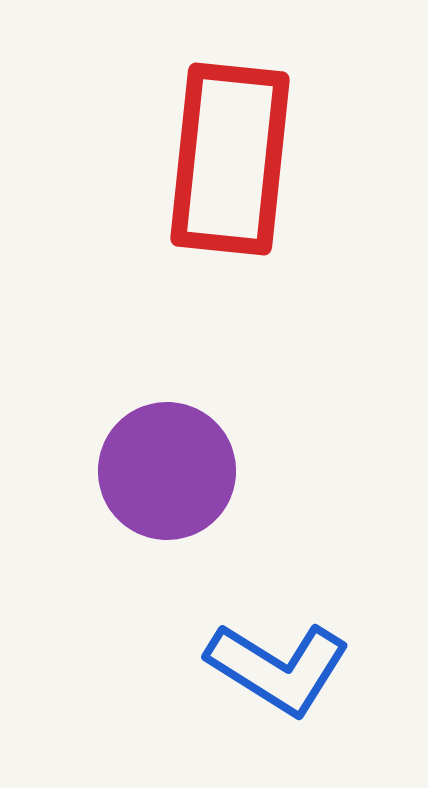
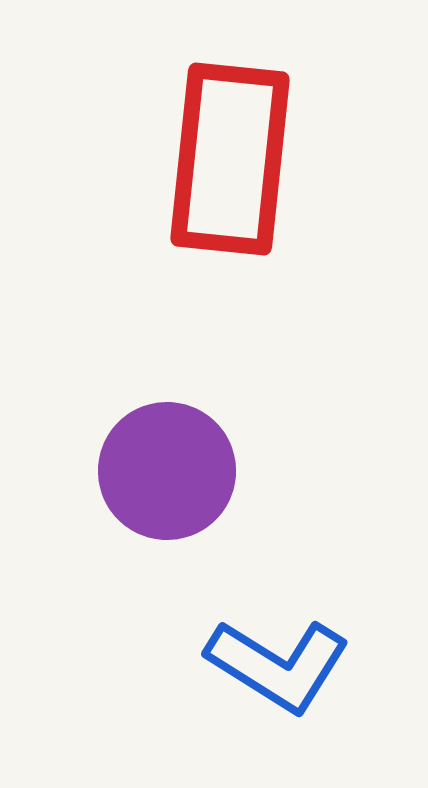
blue L-shape: moved 3 px up
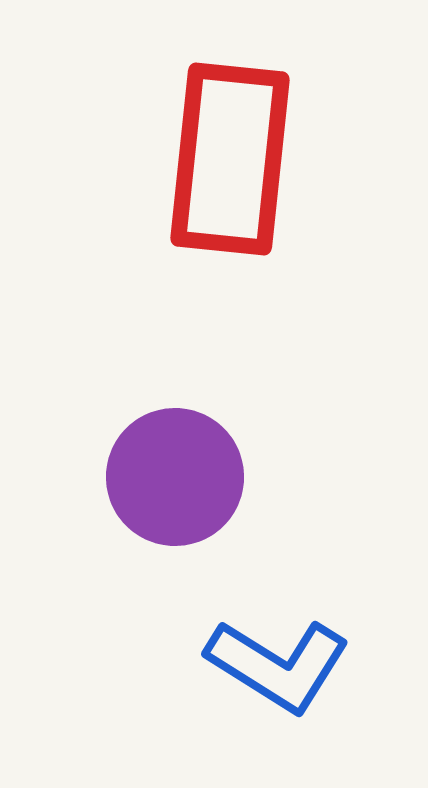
purple circle: moved 8 px right, 6 px down
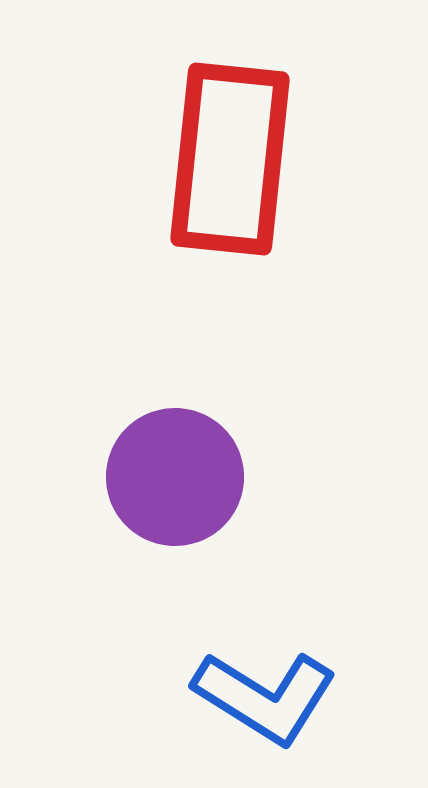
blue L-shape: moved 13 px left, 32 px down
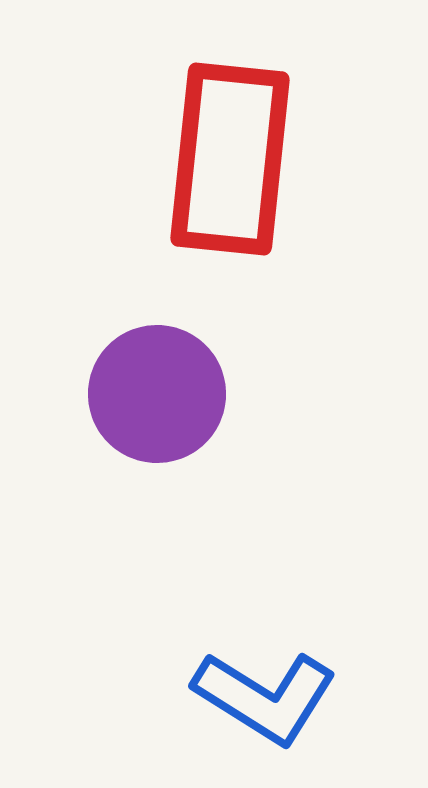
purple circle: moved 18 px left, 83 px up
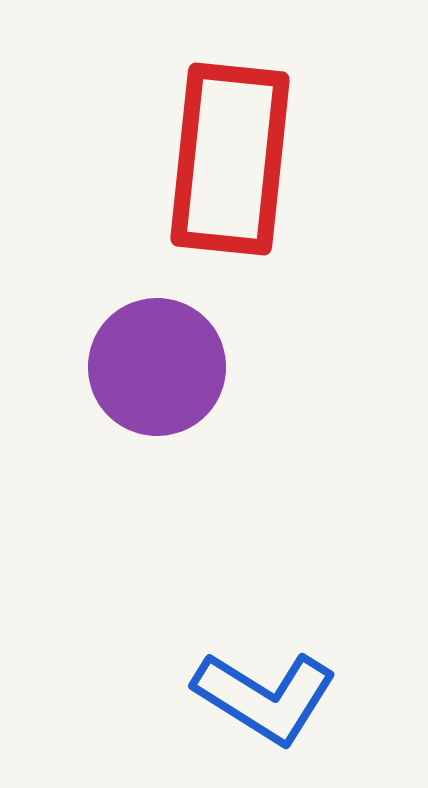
purple circle: moved 27 px up
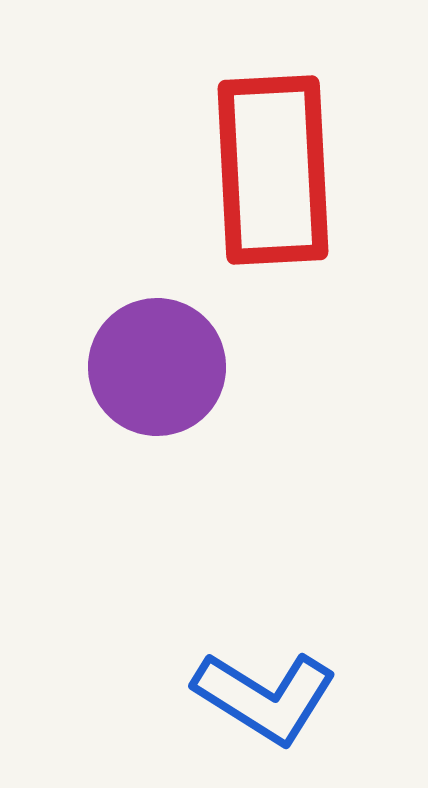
red rectangle: moved 43 px right, 11 px down; rotated 9 degrees counterclockwise
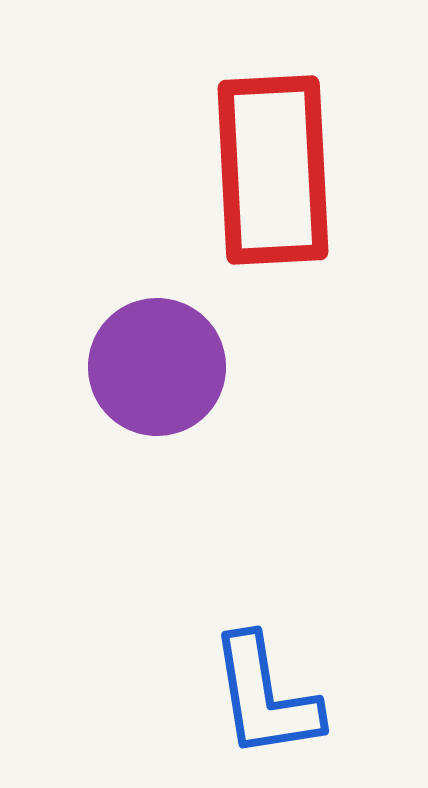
blue L-shape: rotated 49 degrees clockwise
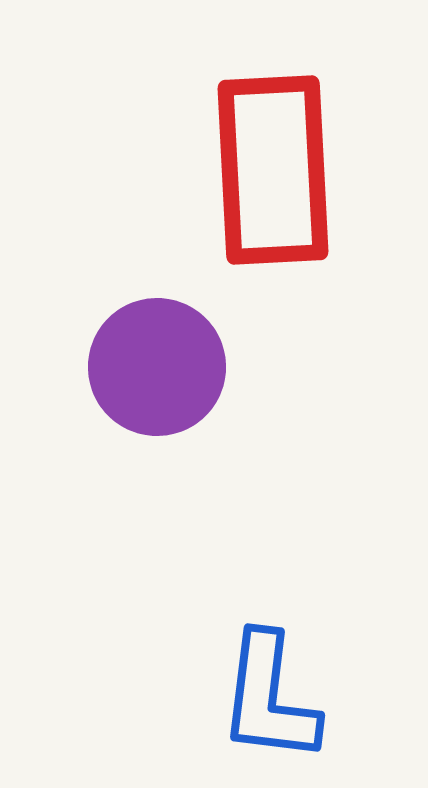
blue L-shape: moved 4 px right, 1 px down; rotated 16 degrees clockwise
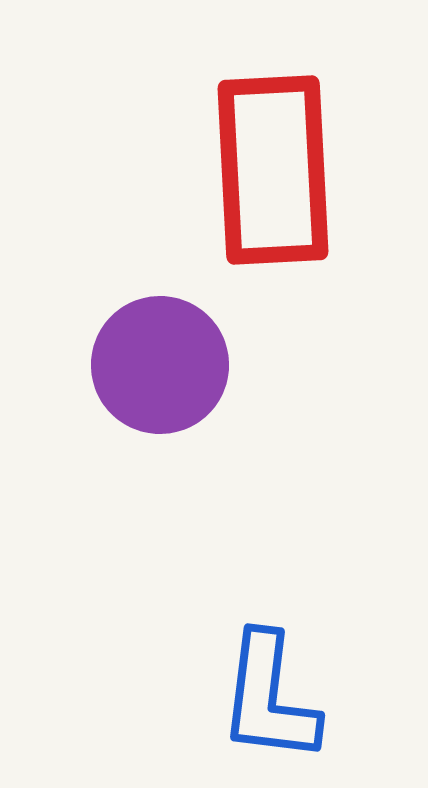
purple circle: moved 3 px right, 2 px up
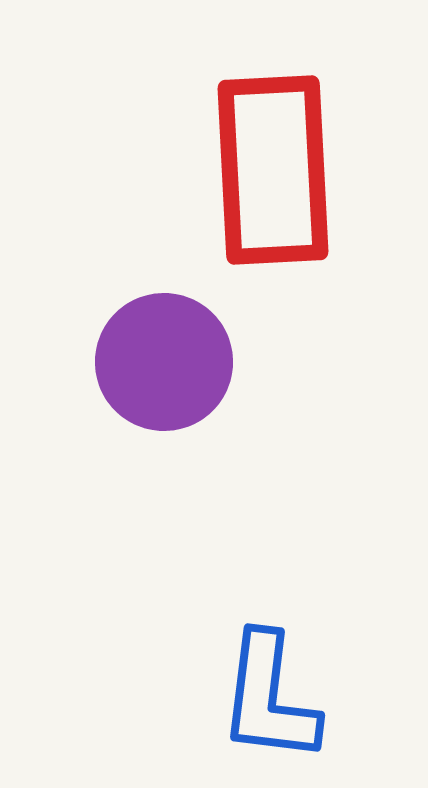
purple circle: moved 4 px right, 3 px up
